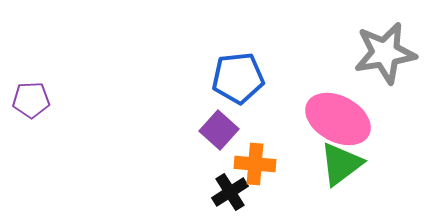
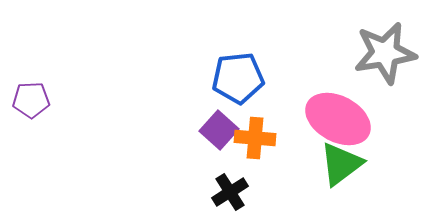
orange cross: moved 26 px up
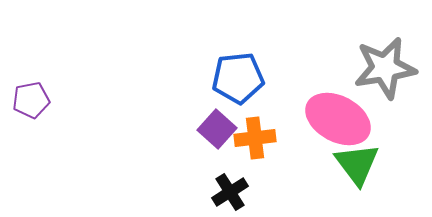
gray star: moved 15 px down
purple pentagon: rotated 9 degrees counterclockwise
purple square: moved 2 px left, 1 px up
orange cross: rotated 12 degrees counterclockwise
green triangle: moved 16 px right; rotated 30 degrees counterclockwise
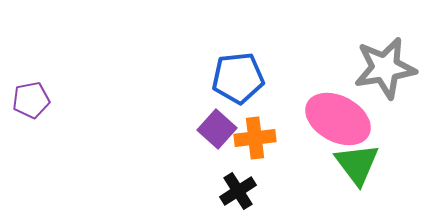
black cross: moved 8 px right, 1 px up
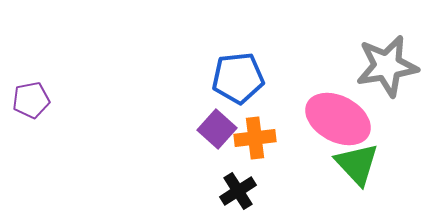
gray star: moved 2 px right, 2 px up
green triangle: rotated 6 degrees counterclockwise
